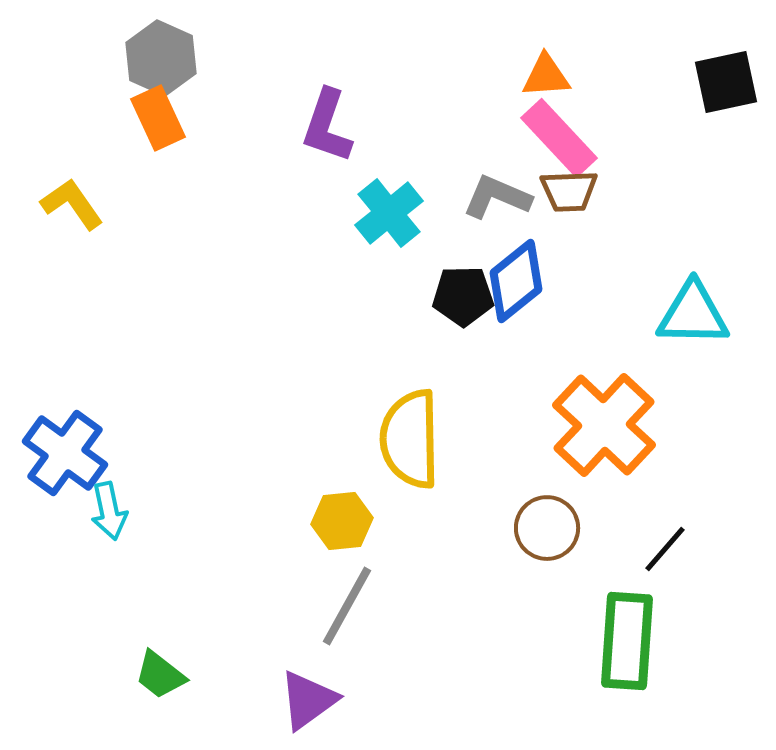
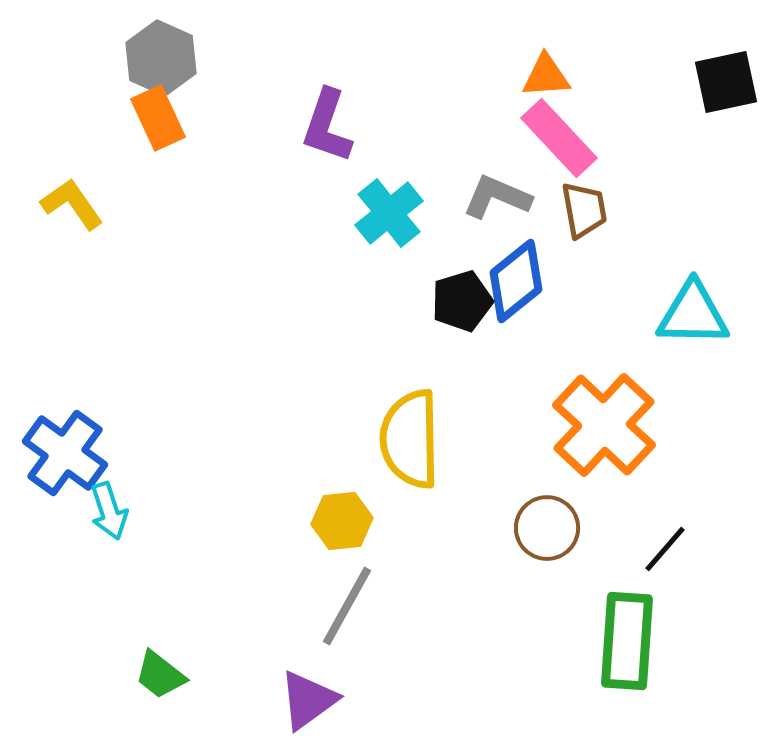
brown trapezoid: moved 15 px right, 19 px down; rotated 98 degrees counterclockwise
black pentagon: moved 1 px left, 5 px down; rotated 16 degrees counterclockwise
cyan arrow: rotated 6 degrees counterclockwise
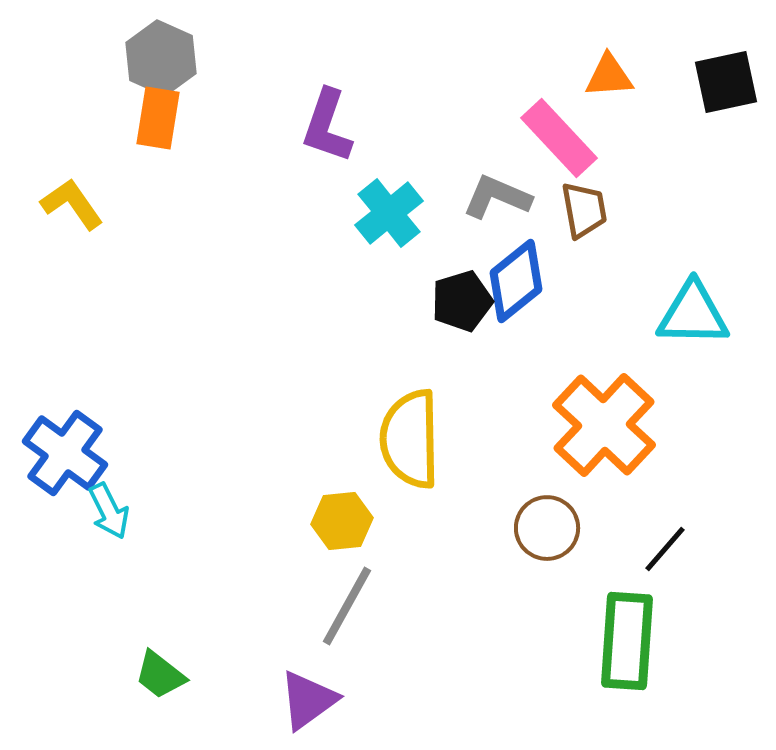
orange triangle: moved 63 px right
orange rectangle: rotated 34 degrees clockwise
cyan arrow: rotated 8 degrees counterclockwise
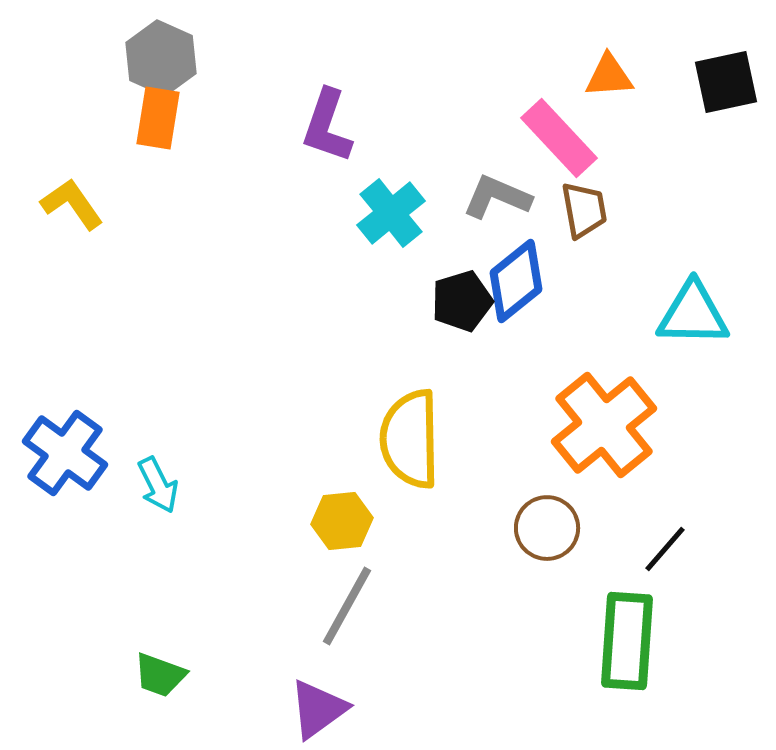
cyan cross: moved 2 px right
orange cross: rotated 8 degrees clockwise
cyan arrow: moved 49 px right, 26 px up
green trapezoid: rotated 18 degrees counterclockwise
purple triangle: moved 10 px right, 9 px down
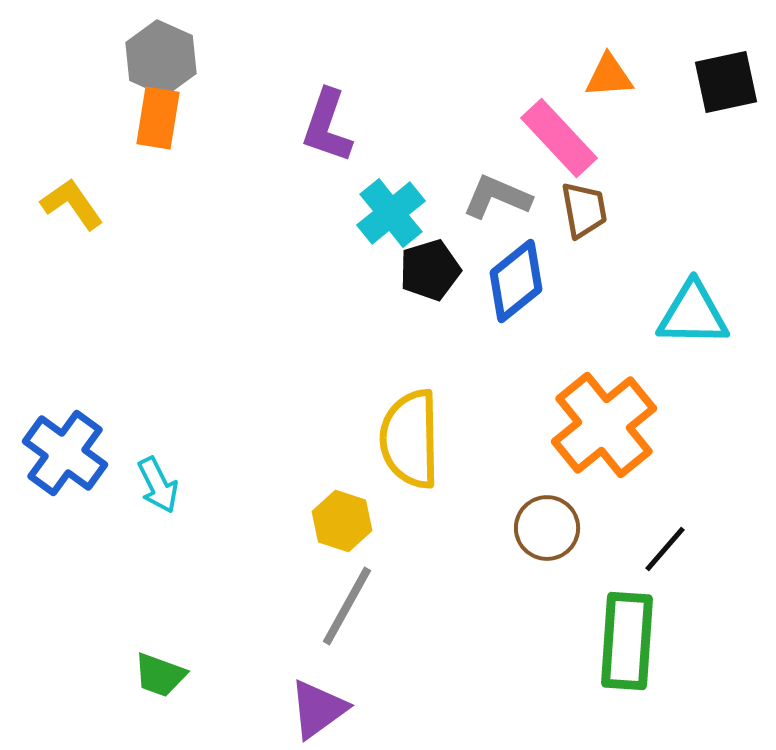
black pentagon: moved 32 px left, 31 px up
yellow hexagon: rotated 24 degrees clockwise
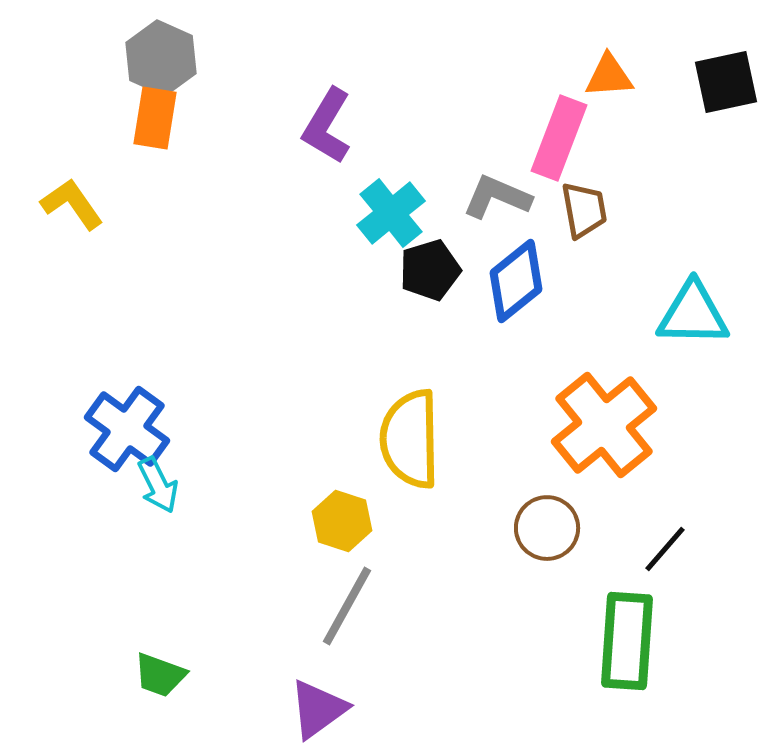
orange rectangle: moved 3 px left
purple L-shape: rotated 12 degrees clockwise
pink rectangle: rotated 64 degrees clockwise
blue cross: moved 62 px right, 24 px up
